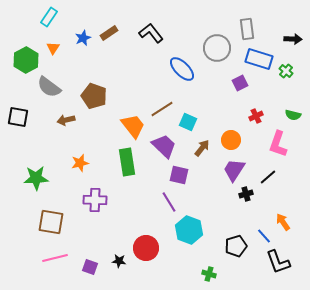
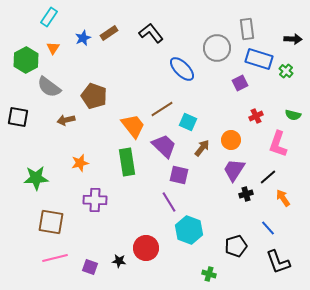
orange arrow at (283, 222): moved 24 px up
blue line at (264, 236): moved 4 px right, 8 px up
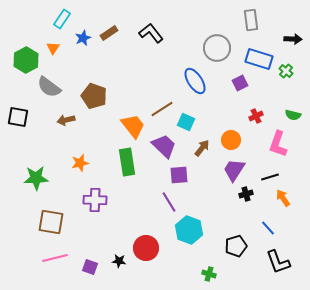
cyan rectangle at (49, 17): moved 13 px right, 2 px down
gray rectangle at (247, 29): moved 4 px right, 9 px up
blue ellipse at (182, 69): moved 13 px right, 12 px down; rotated 12 degrees clockwise
cyan square at (188, 122): moved 2 px left
purple square at (179, 175): rotated 18 degrees counterclockwise
black line at (268, 177): moved 2 px right; rotated 24 degrees clockwise
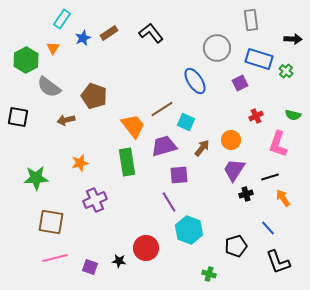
purple trapezoid at (164, 146): rotated 60 degrees counterclockwise
purple cross at (95, 200): rotated 25 degrees counterclockwise
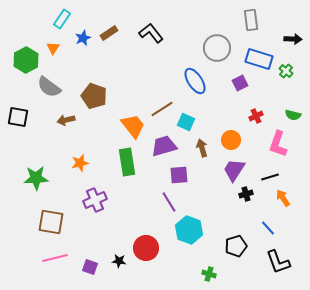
brown arrow at (202, 148): rotated 54 degrees counterclockwise
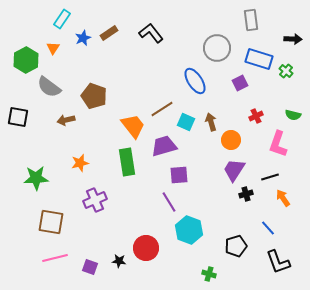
brown arrow at (202, 148): moved 9 px right, 26 px up
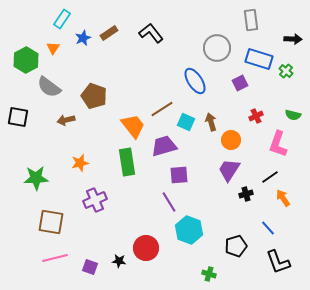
purple trapezoid at (234, 170): moved 5 px left
black line at (270, 177): rotated 18 degrees counterclockwise
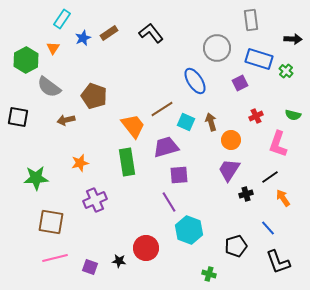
purple trapezoid at (164, 146): moved 2 px right, 1 px down
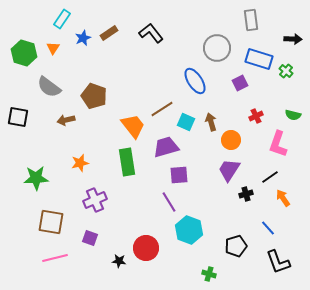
green hexagon at (26, 60): moved 2 px left, 7 px up; rotated 15 degrees counterclockwise
purple square at (90, 267): moved 29 px up
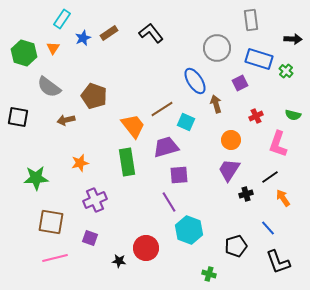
brown arrow at (211, 122): moved 5 px right, 18 px up
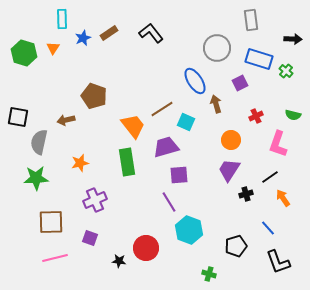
cyan rectangle at (62, 19): rotated 36 degrees counterclockwise
gray semicircle at (49, 87): moved 10 px left, 55 px down; rotated 65 degrees clockwise
brown square at (51, 222): rotated 12 degrees counterclockwise
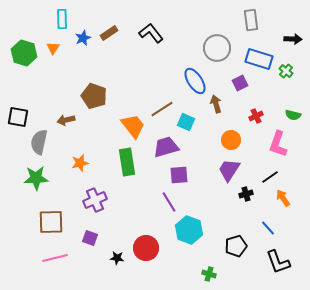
black star at (119, 261): moved 2 px left, 3 px up
